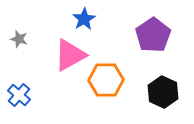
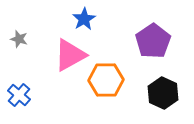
purple pentagon: moved 6 px down
black hexagon: moved 1 px down
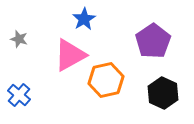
orange hexagon: rotated 12 degrees counterclockwise
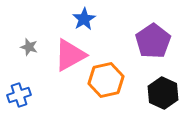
gray star: moved 10 px right, 8 px down
blue cross: rotated 30 degrees clockwise
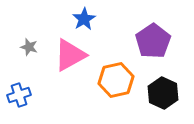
orange hexagon: moved 10 px right
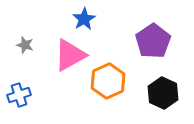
gray star: moved 4 px left, 2 px up
orange hexagon: moved 8 px left, 1 px down; rotated 12 degrees counterclockwise
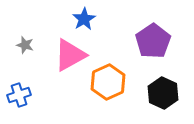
orange hexagon: moved 1 px down
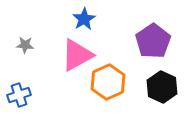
gray star: rotated 12 degrees counterclockwise
pink triangle: moved 7 px right
black hexagon: moved 1 px left, 6 px up
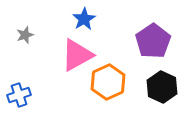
gray star: moved 10 px up; rotated 24 degrees counterclockwise
